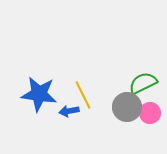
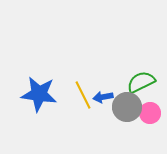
green semicircle: moved 2 px left, 1 px up
blue arrow: moved 34 px right, 14 px up
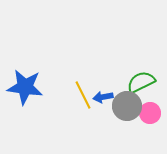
blue star: moved 14 px left, 7 px up
gray circle: moved 1 px up
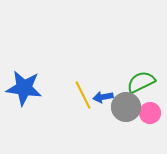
blue star: moved 1 px left, 1 px down
gray circle: moved 1 px left, 1 px down
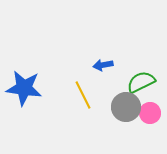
blue arrow: moved 32 px up
